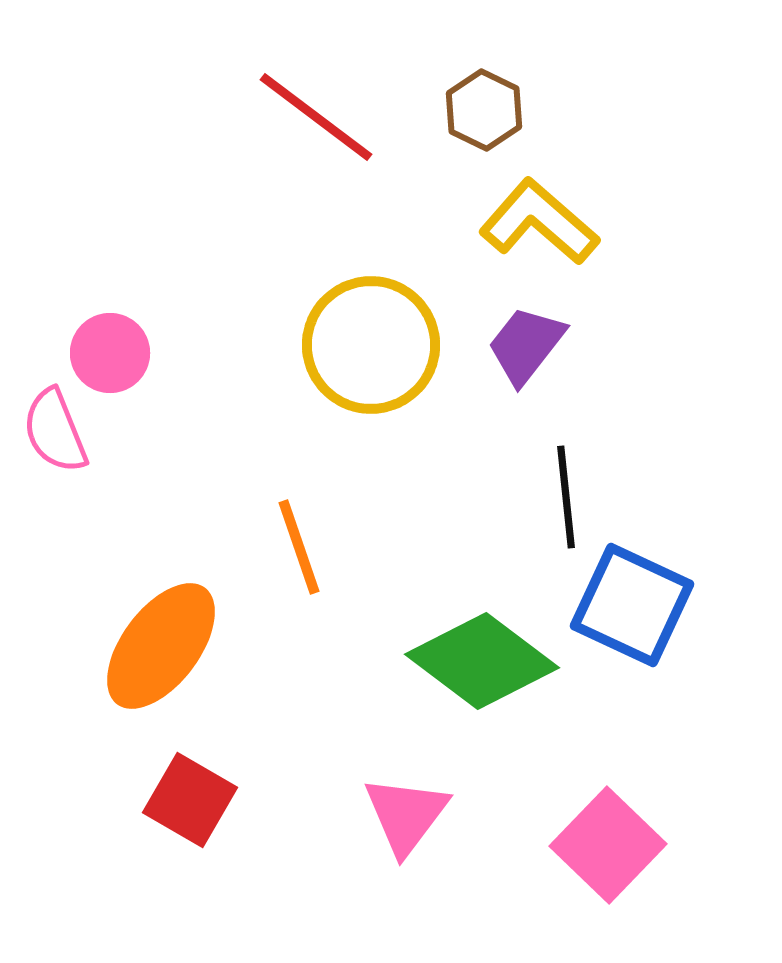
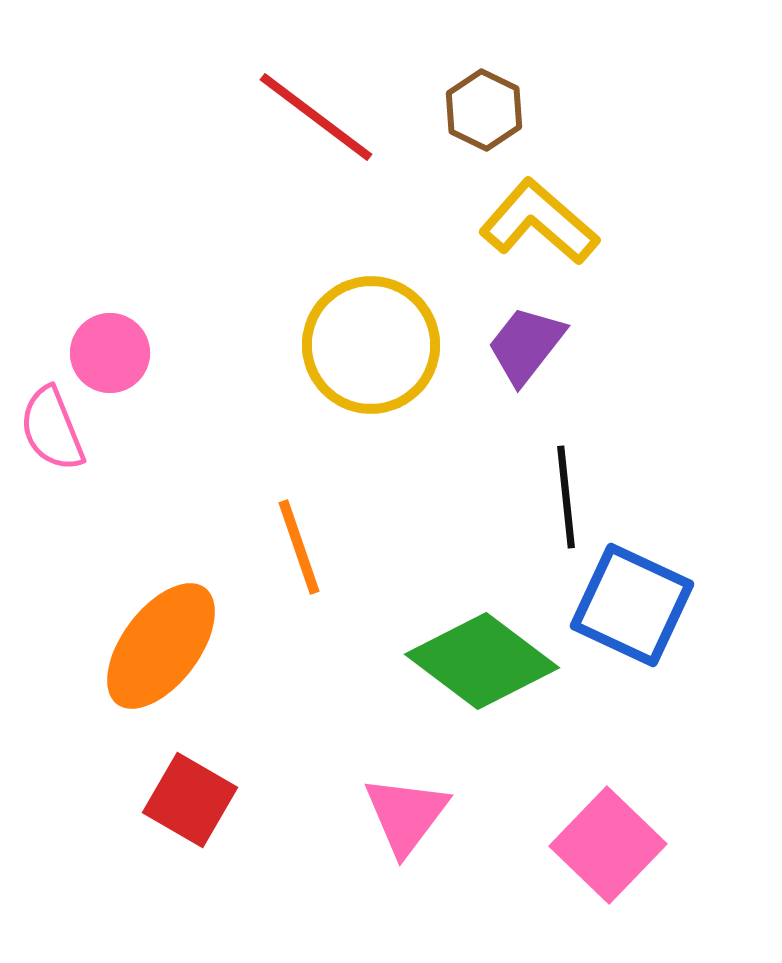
pink semicircle: moved 3 px left, 2 px up
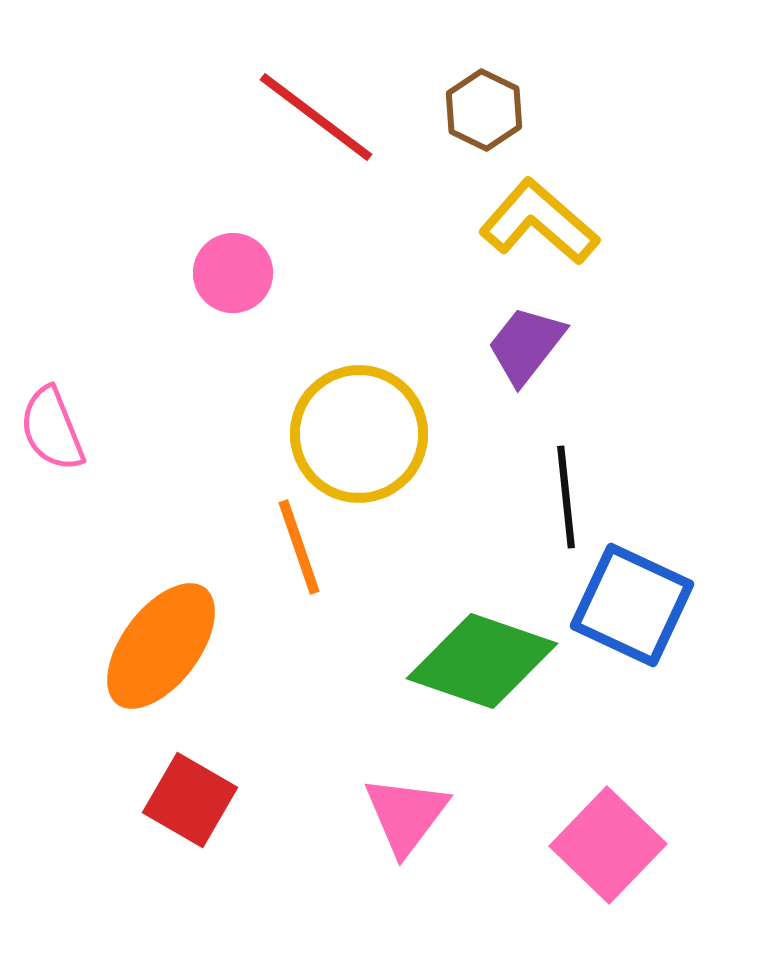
yellow circle: moved 12 px left, 89 px down
pink circle: moved 123 px right, 80 px up
green diamond: rotated 18 degrees counterclockwise
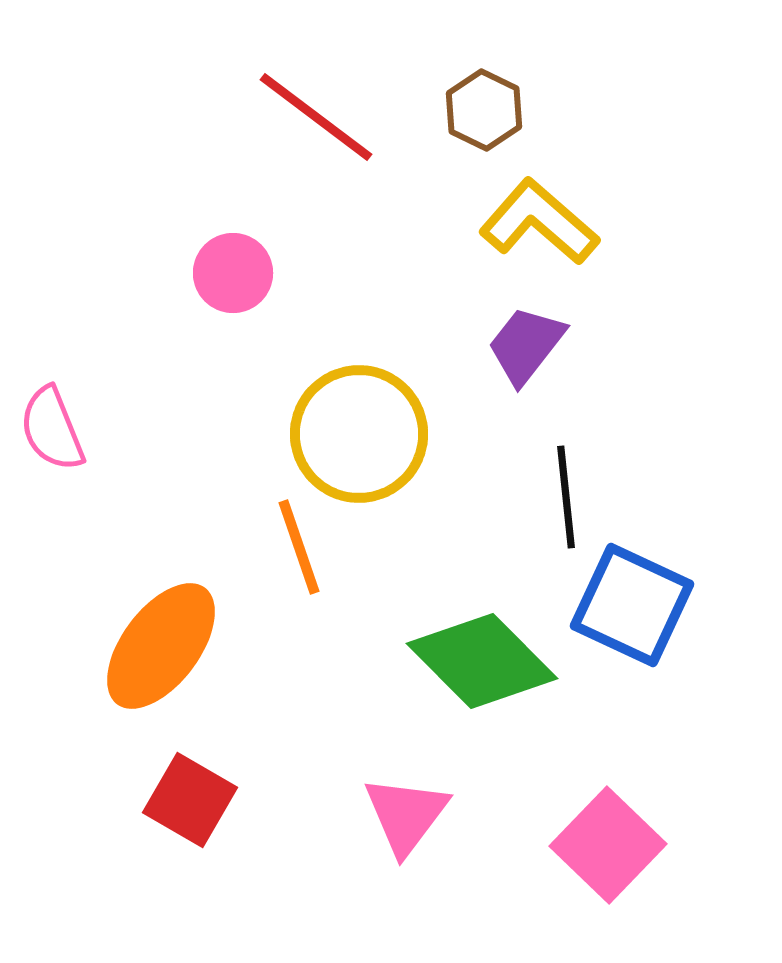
green diamond: rotated 26 degrees clockwise
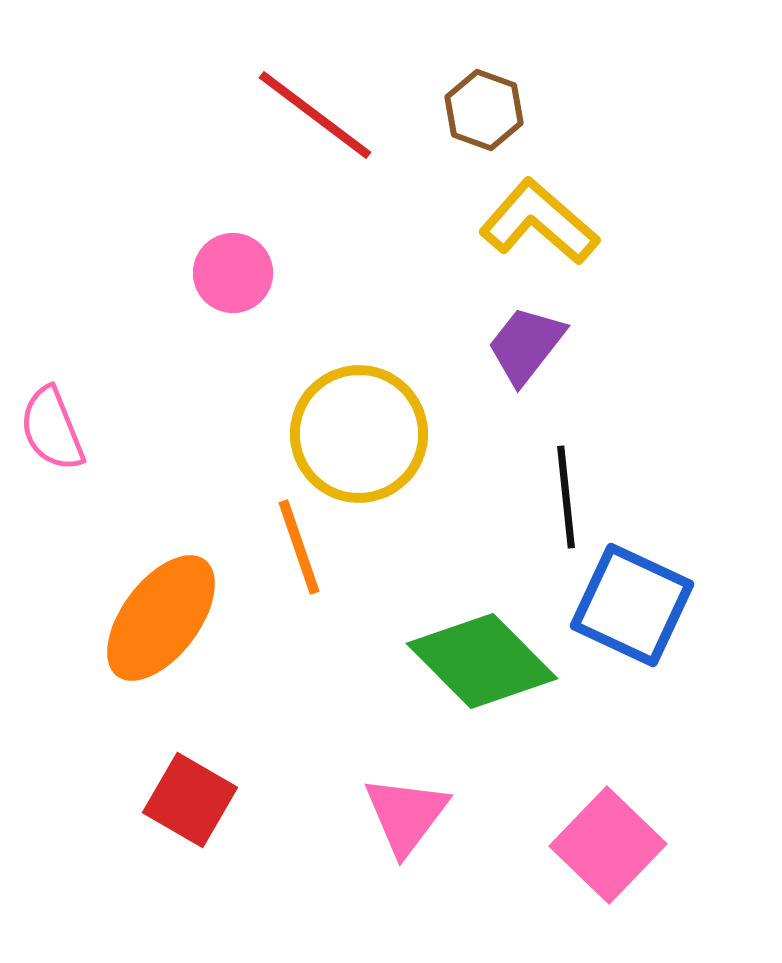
brown hexagon: rotated 6 degrees counterclockwise
red line: moved 1 px left, 2 px up
orange ellipse: moved 28 px up
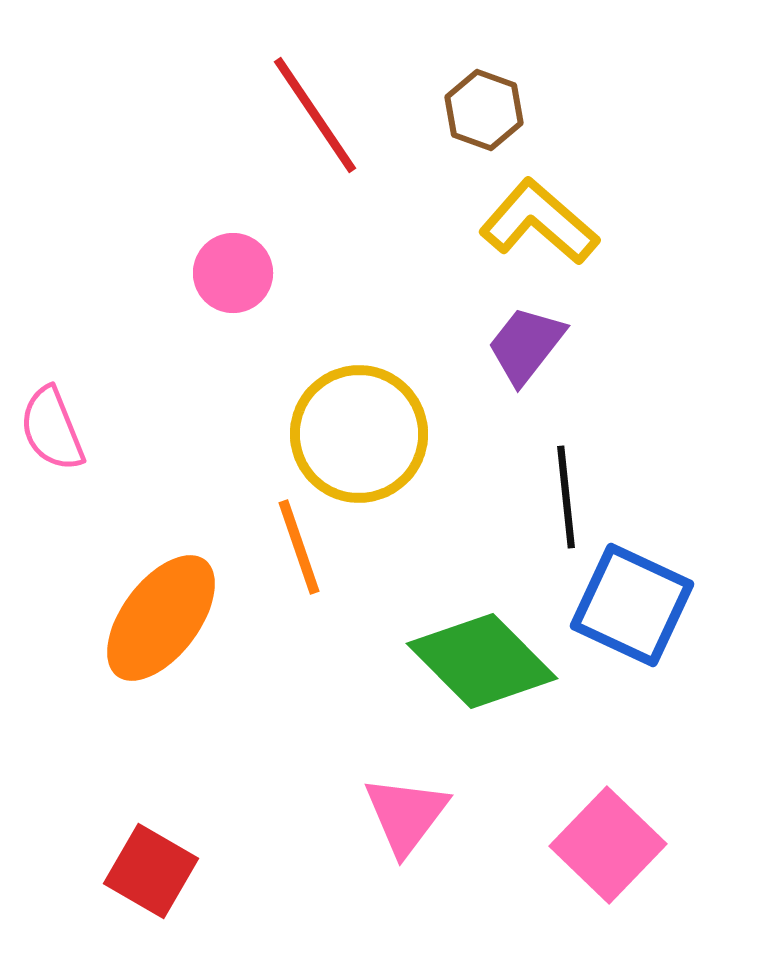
red line: rotated 19 degrees clockwise
red square: moved 39 px left, 71 px down
